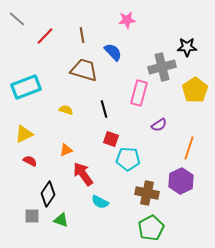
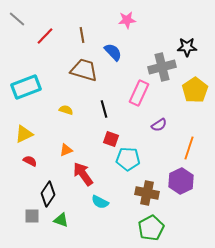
pink rectangle: rotated 10 degrees clockwise
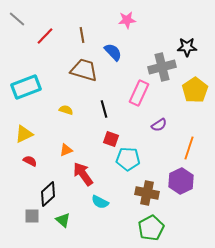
black diamond: rotated 15 degrees clockwise
green triangle: moved 2 px right; rotated 21 degrees clockwise
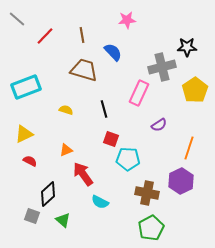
gray square: rotated 21 degrees clockwise
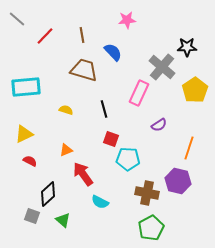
gray cross: rotated 36 degrees counterclockwise
cyan rectangle: rotated 16 degrees clockwise
purple hexagon: moved 3 px left; rotated 20 degrees counterclockwise
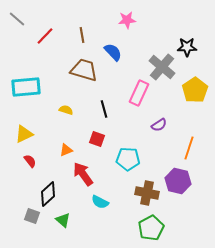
red square: moved 14 px left
red semicircle: rotated 24 degrees clockwise
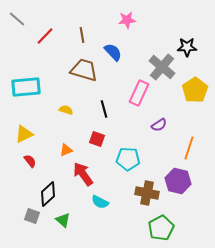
green pentagon: moved 10 px right
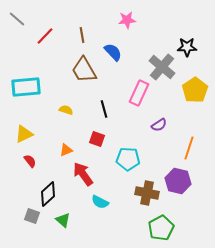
brown trapezoid: rotated 136 degrees counterclockwise
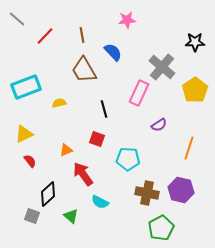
black star: moved 8 px right, 5 px up
cyan rectangle: rotated 16 degrees counterclockwise
yellow semicircle: moved 7 px left, 7 px up; rotated 32 degrees counterclockwise
purple hexagon: moved 3 px right, 9 px down
green triangle: moved 8 px right, 4 px up
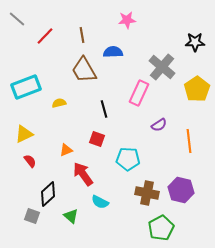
blue semicircle: rotated 48 degrees counterclockwise
yellow pentagon: moved 2 px right, 1 px up
orange line: moved 7 px up; rotated 25 degrees counterclockwise
